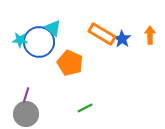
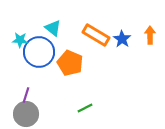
orange rectangle: moved 6 px left, 1 px down
blue circle: moved 10 px down
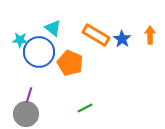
purple line: moved 3 px right
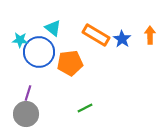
orange pentagon: rotated 30 degrees counterclockwise
purple line: moved 1 px left, 2 px up
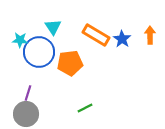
cyan triangle: moved 1 px up; rotated 18 degrees clockwise
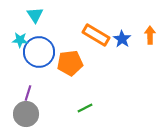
cyan triangle: moved 18 px left, 12 px up
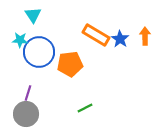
cyan triangle: moved 2 px left
orange arrow: moved 5 px left, 1 px down
blue star: moved 2 px left
orange pentagon: moved 1 px down
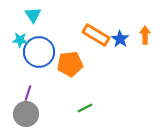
orange arrow: moved 1 px up
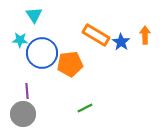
cyan triangle: moved 1 px right
blue star: moved 1 px right, 3 px down
blue circle: moved 3 px right, 1 px down
purple line: moved 1 px left, 2 px up; rotated 21 degrees counterclockwise
gray circle: moved 3 px left
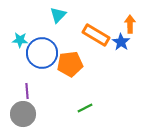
cyan triangle: moved 24 px right; rotated 18 degrees clockwise
orange arrow: moved 15 px left, 11 px up
